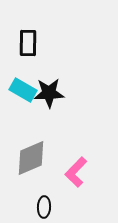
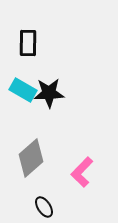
gray diamond: rotated 18 degrees counterclockwise
pink L-shape: moved 6 px right
black ellipse: rotated 35 degrees counterclockwise
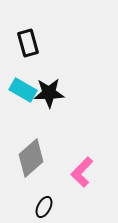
black rectangle: rotated 16 degrees counterclockwise
black ellipse: rotated 60 degrees clockwise
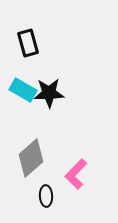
pink L-shape: moved 6 px left, 2 px down
black ellipse: moved 2 px right, 11 px up; rotated 30 degrees counterclockwise
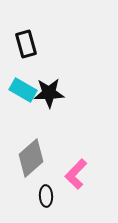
black rectangle: moved 2 px left, 1 px down
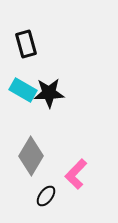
gray diamond: moved 2 px up; rotated 18 degrees counterclockwise
black ellipse: rotated 40 degrees clockwise
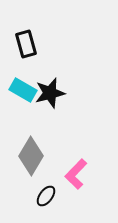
black star: moved 1 px right; rotated 12 degrees counterclockwise
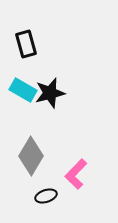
black ellipse: rotated 35 degrees clockwise
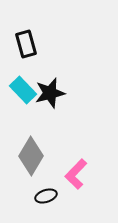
cyan rectangle: rotated 16 degrees clockwise
